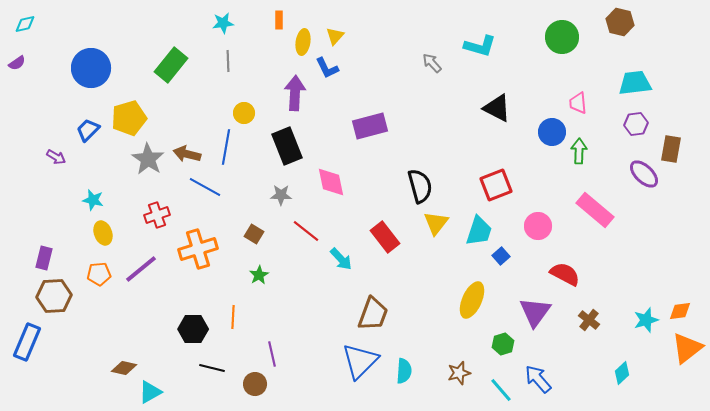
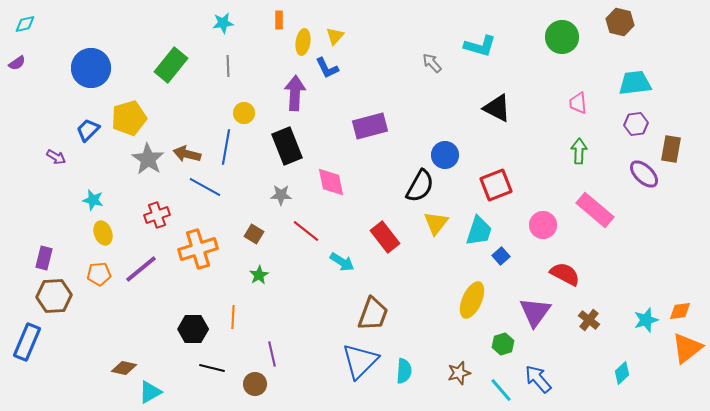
gray line at (228, 61): moved 5 px down
blue circle at (552, 132): moved 107 px left, 23 px down
black semicircle at (420, 186): rotated 44 degrees clockwise
pink circle at (538, 226): moved 5 px right, 1 px up
cyan arrow at (341, 259): moved 1 px right, 3 px down; rotated 15 degrees counterclockwise
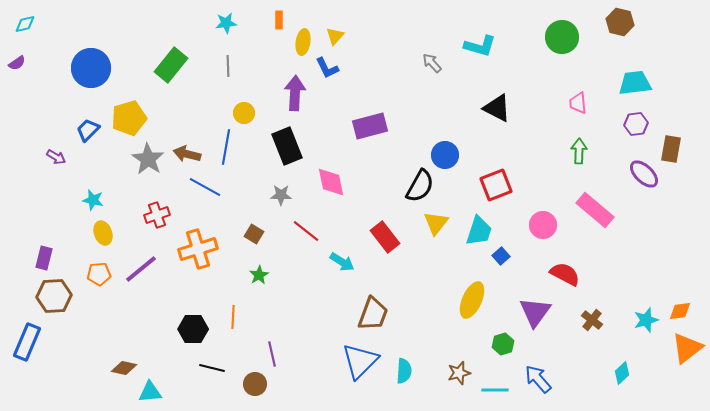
cyan star at (223, 23): moved 3 px right
brown cross at (589, 320): moved 3 px right
cyan line at (501, 390): moved 6 px left; rotated 48 degrees counterclockwise
cyan triangle at (150, 392): rotated 25 degrees clockwise
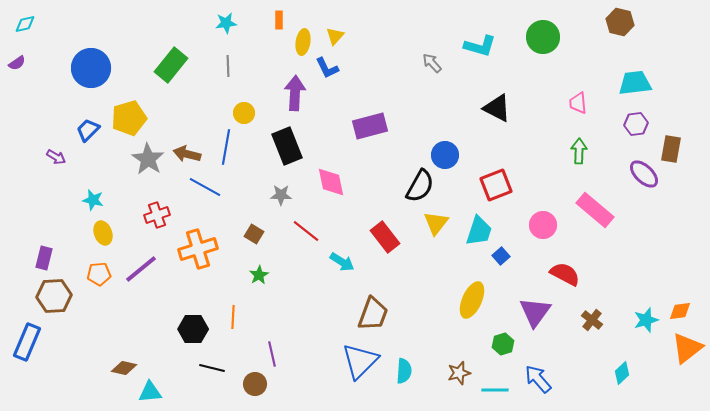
green circle at (562, 37): moved 19 px left
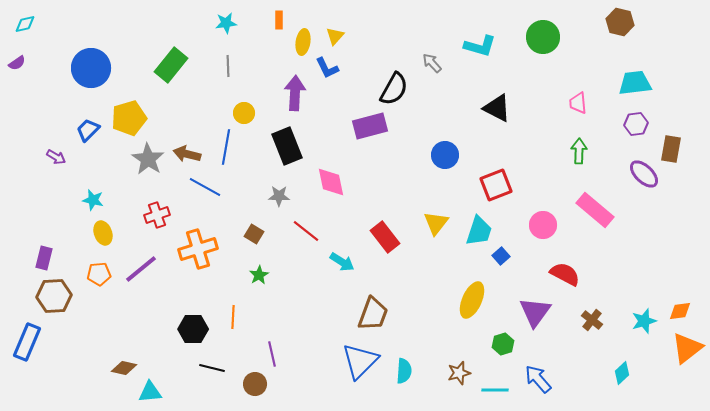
black semicircle at (420, 186): moved 26 px left, 97 px up
gray star at (281, 195): moved 2 px left, 1 px down
cyan star at (646, 320): moved 2 px left, 1 px down
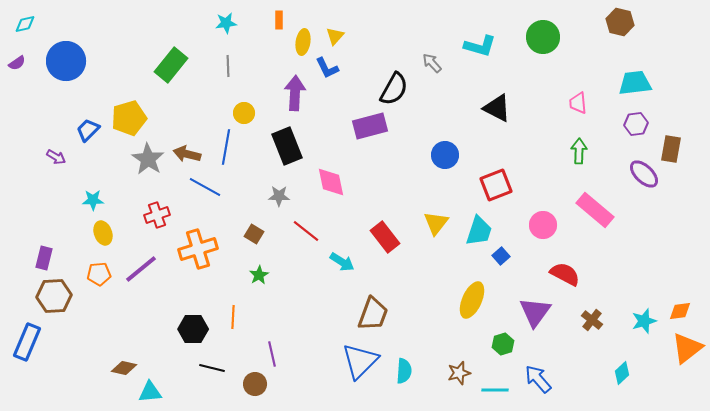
blue circle at (91, 68): moved 25 px left, 7 px up
cyan star at (93, 200): rotated 15 degrees counterclockwise
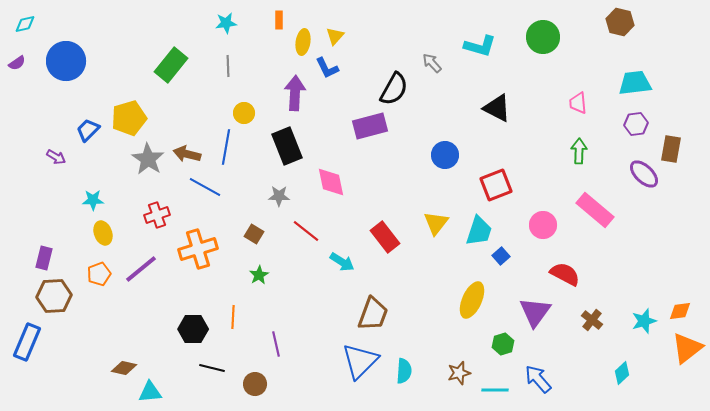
orange pentagon at (99, 274): rotated 15 degrees counterclockwise
purple line at (272, 354): moved 4 px right, 10 px up
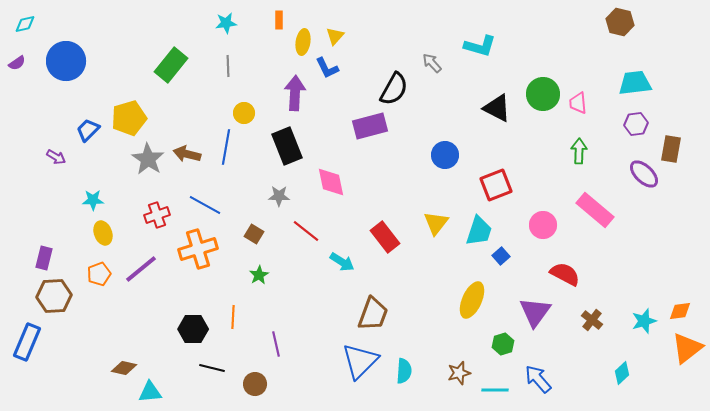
green circle at (543, 37): moved 57 px down
blue line at (205, 187): moved 18 px down
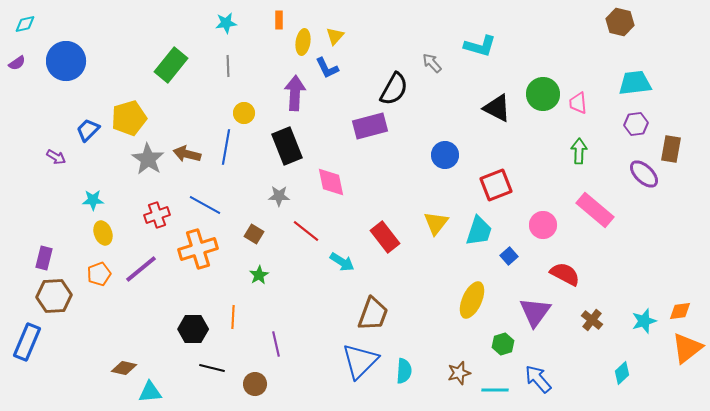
blue square at (501, 256): moved 8 px right
